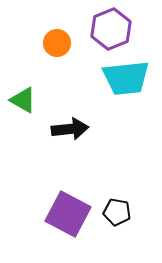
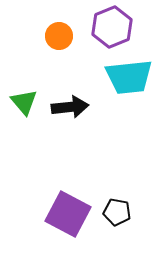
purple hexagon: moved 1 px right, 2 px up
orange circle: moved 2 px right, 7 px up
cyan trapezoid: moved 3 px right, 1 px up
green triangle: moved 1 px right, 2 px down; rotated 20 degrees clockwise
black arrow: moved 22 px up
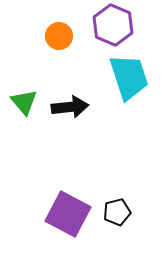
purple hexagon: moved 1 px right, 2 px up; rotated 15 degrees counterclockwise
cyan trapezoid: rotated 102 degrees counterclockwise
black pentagon: rotated 24 degrees counterclockwise
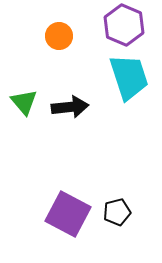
purple hexagon: moved 11 px right
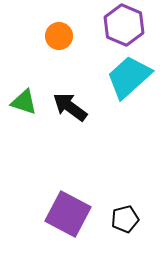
cyan trapezoid: rotated 114 degrees counterclockwise
green triangle: rotated 32 degrees counterclockwise
black arrow: rotated 138 degrees counterclockwise
black pentagon: moved 8 px right, 7 px down
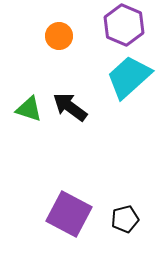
green triangle: moved 5 px right, 7 px down
purple square: moved 1 px right
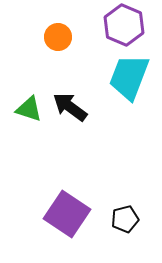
orange circle: moved 1 px left, 1 px down
cyan trapezoid: rotated 27 degrees counterclockwise
purple square: moved 2 px left; rotated 6 degrees clockwise
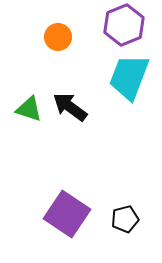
purple hexagon: rotated 15 degrees clockwise
